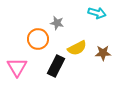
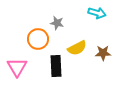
black rectangle: rotated 30 degrees counterclockwise
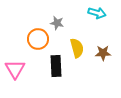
yellow semicircle: rotated 78 degrees counterclockwise
pink triangle: moved 2 px left, 2 px down
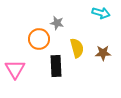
cyan arrow: moved 4 px right
orange circle: moved 1 px right
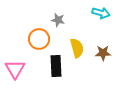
gray star: moved 1 px right, 3 px up
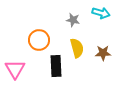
gray star: moved 15 px right
orange circle: moved 1 px down
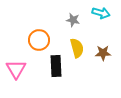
pink triangle: moved 1 px right
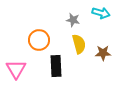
yellow semicircle: moved 2 px right, 4 px up
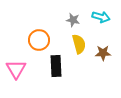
cyan arrow: moved 4 px down
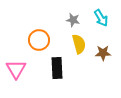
cyan arrow: moved 1 px down; rotated 42 degrees clockwise
black rectangle: moved 1 px right, 2 px down
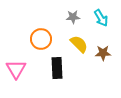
gray star: moved 3 px up; rotated 16 degrees counterclockwise
orange circle: moved 2 px right, 1 px up
yellow semicircle: rotated 30 degrees counterclockwise
